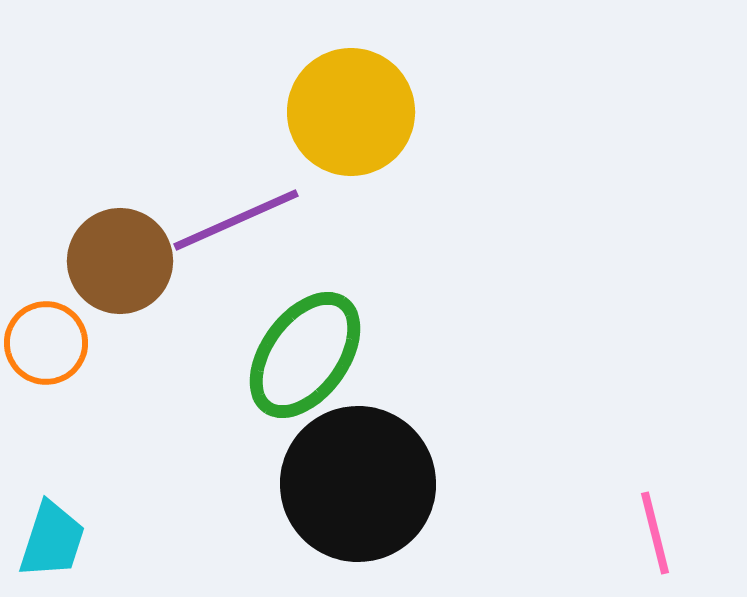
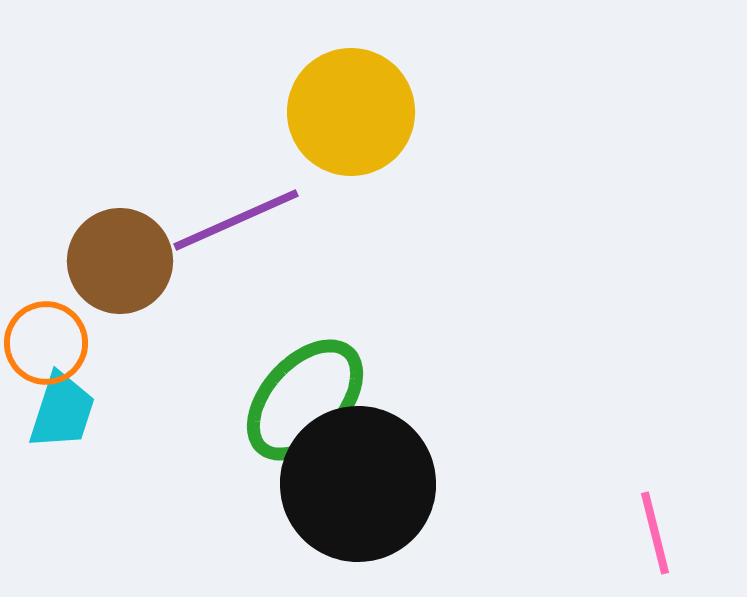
green ellipse: moved 45 px down; rotated 6 degrees clockwise
cyan trapezoid: moved 10 px right, 129 px up
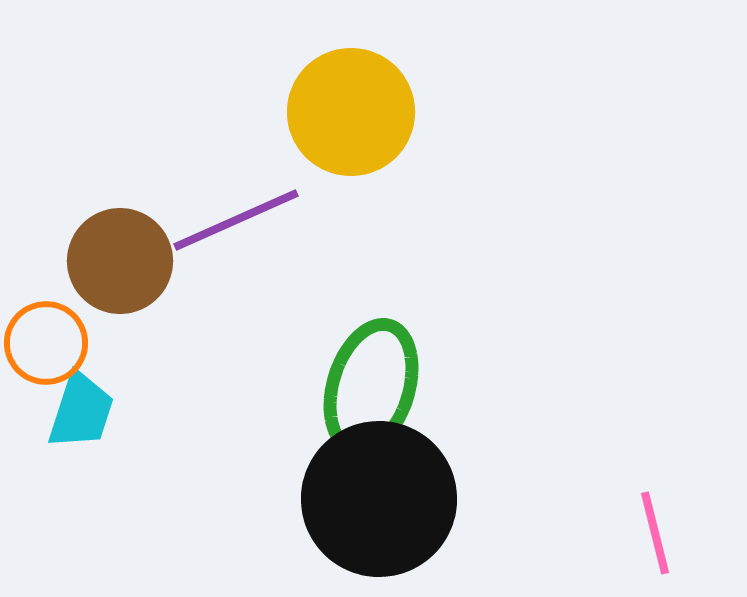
green ellipse: moved 66 px right, 13 px up; rotated 25 degrees counterclockwise
cyan trapezoid: moved 19 px right
black circle: moved 21 px right, 15 px down
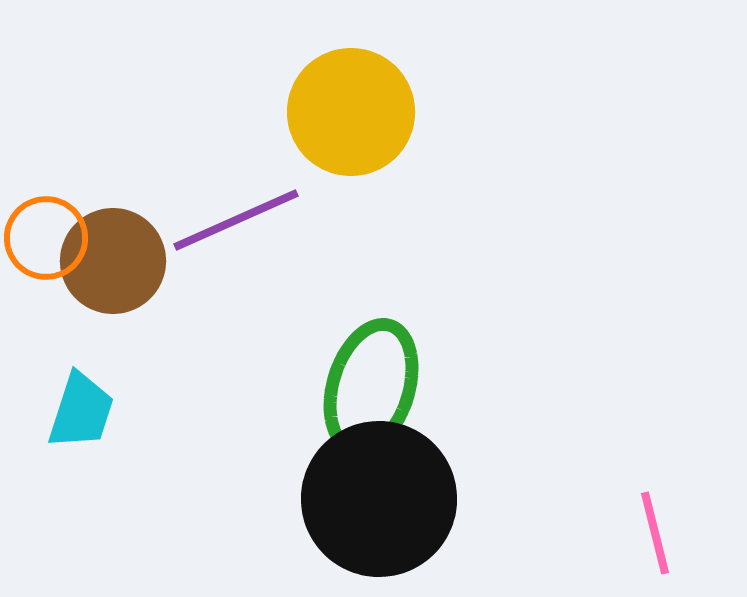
brown circle: moved 7 px left
orange circle: moved 105 px up
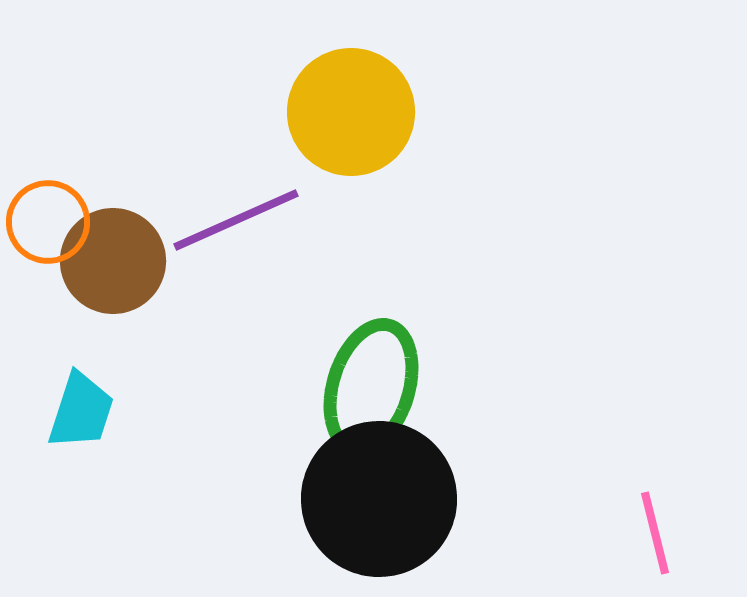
orange circle: moved 2 px right, 16 px up
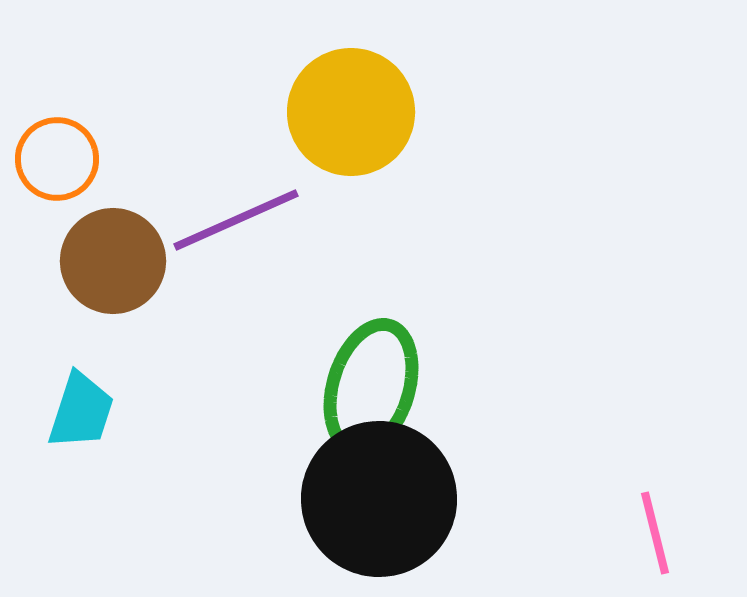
orange circle: moved 9 px right, 63 px up
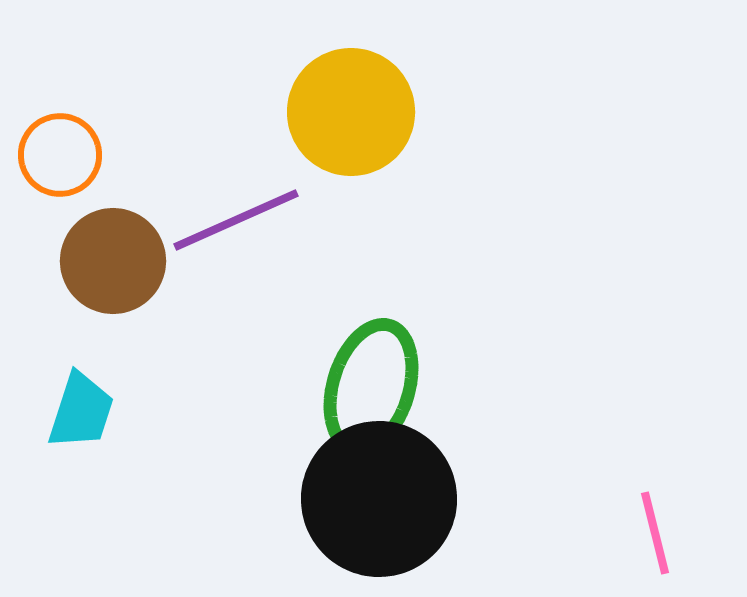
orange circle: moved 3 px right, 4 px up
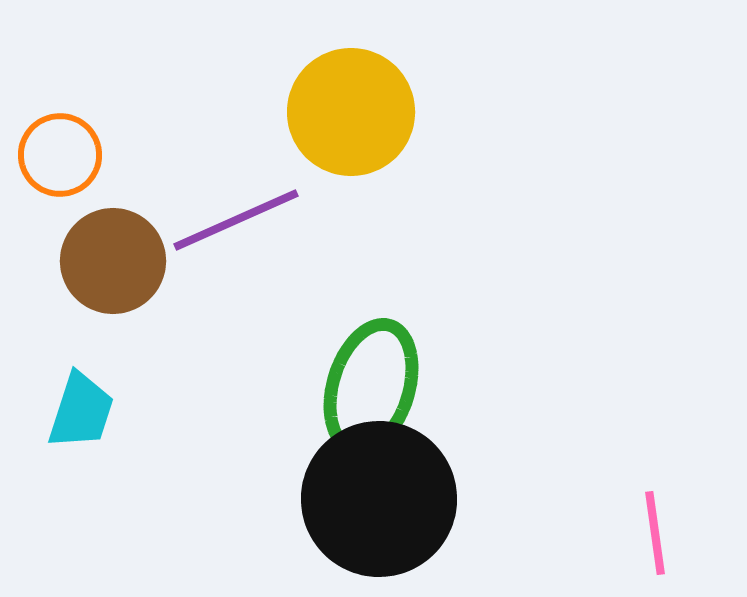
pink line: rotated 6 degrees clockwise
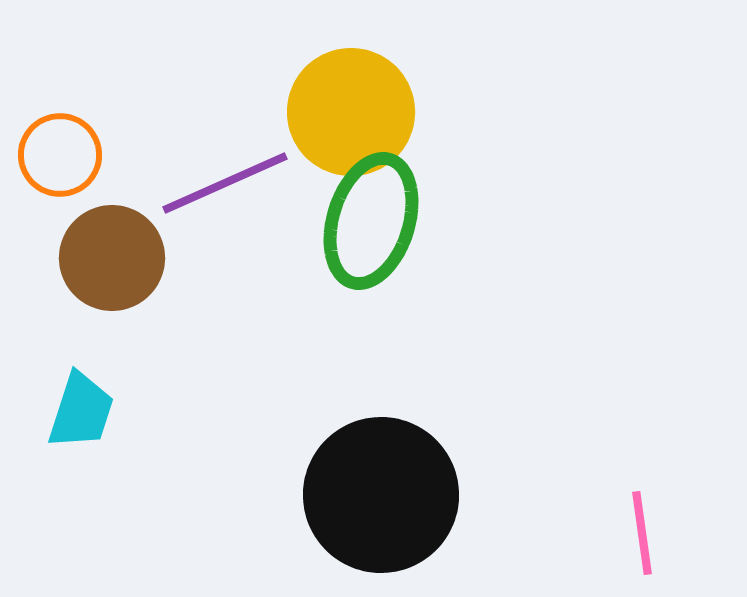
purple line: moved 11 px left, 37 px up
brown circle: moved 1 px left, 3 px up
green ellipse: moved 166 px up
black circle: moved 2 px right, 4 px up
pink line: moved 13 px left
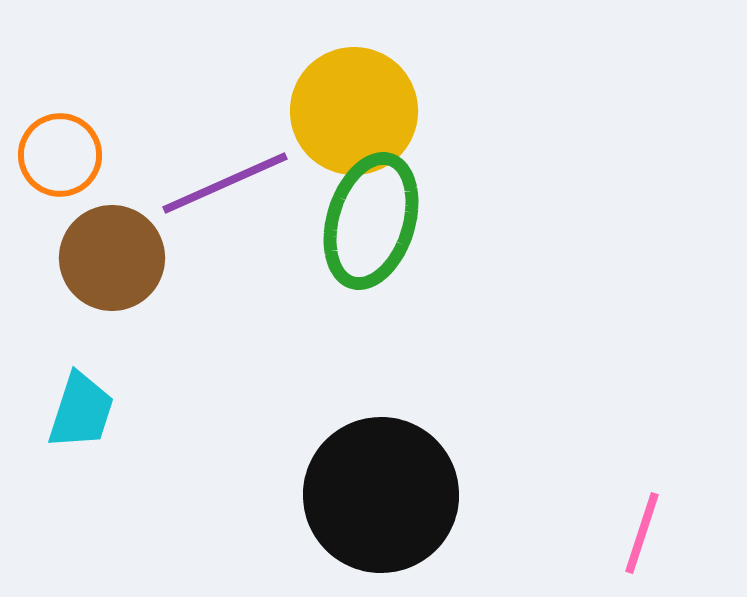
yellow circle: moved 3 px right, 1 px up
pink line: rotated 26 degrees clockwise
